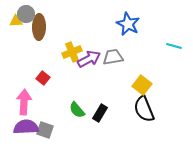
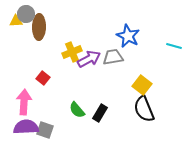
blue star: moved 12 px down
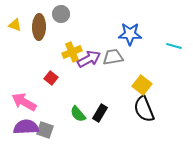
gray circle: moved 35 px right
yellow triangle: moved 1 px left, 4 px down; rotated 24 degrees clockwise
blue star: moved 2 px right, 2 px up; rotated 25 degrees counterclockwise
red square: moved 8 px right
pink arrow: rotated 65 degrees counterclockwise
green semicircle: moved 1 px right, 4 px down
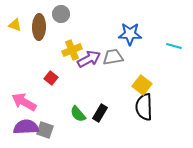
yellow cross: moved 2 px up
black semicircle: moved 2 px up; rotated 20 degrees clockwise
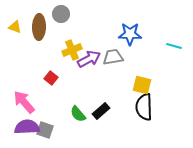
yellow triangle: moved 2 px down
yellow square: rotated 24 degrees counterclockwise
pink arrow: rotated 20 degrees clockwise
black rectangle: moved 1 px right, 2 px up; rotated 18 degrees clockwise
purple semicircle: moved 1 px right
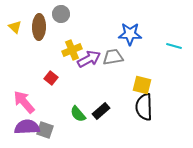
yellow triangle: rotated 24 degrees clockwise
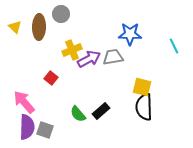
cyan line: rotated 49 degrees clockwise
yellow square: moved 2 px down
purple semicircle: rotated 95 degrees clockwise
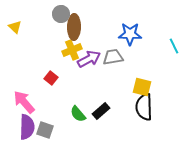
brown ellipse: moved 35 px right
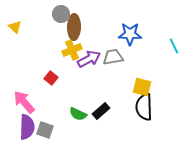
green semicircle: rotated 24 degrees counterclockwise
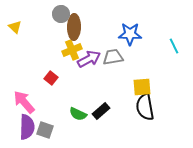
yellow square: rotated 18 degrees counterclockwise
black semicircle: moved 1 px right; rotated 8 degrees counterclockwise
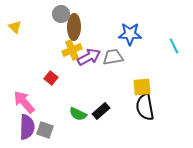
purple arrow: moved 2 px up
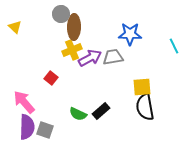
purple arrow: moved 1 px right, 1 px down
